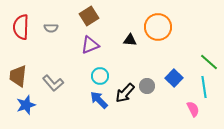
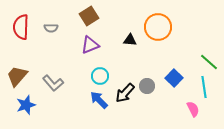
brown trapezoid: moved 1 px left; rotated 35 degrees clockwise
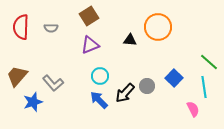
blue star: moved 7 px right, 3 px up
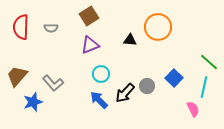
cyan circle: moved 1 px right, 2 px up
cyan line: rotated 20 degrees clockwise
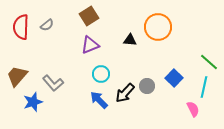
gray semicircle: moved 4 px left, 3 px up; rotated 40 degrees counterclockwise
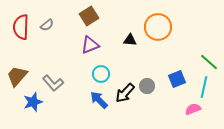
blue square: moved 3 px right, 1 px down; rotated 24 degrees clockwise
pink semicircle: rotated 84 degrees counterclockwise
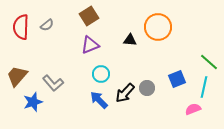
gray circle: moved 2 px down
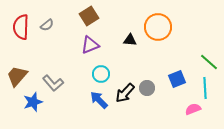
cyan line: moved 1 px right, 1 px down; rotated 15 degrees counterclockwise
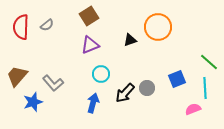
black triangle: rotated 24 degrees counterclockwise
blue arrow: moved 6 px left, 3 px down; rotated 60 degrees clockwise
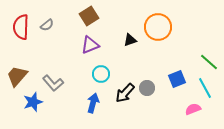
cyan line: rotated 25 degrees counterclockwise
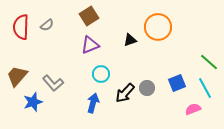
blue square: moved 4 px down
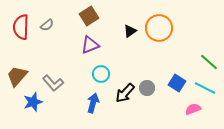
orange circle: moved 1 px right, 1 px down
black triangle: moved 9 px up; rotated 16 degrees counterclockwise
blue square: rotated 36 degrees counterclockwise
cyan line: rotated 35 degrees counterclockwise
